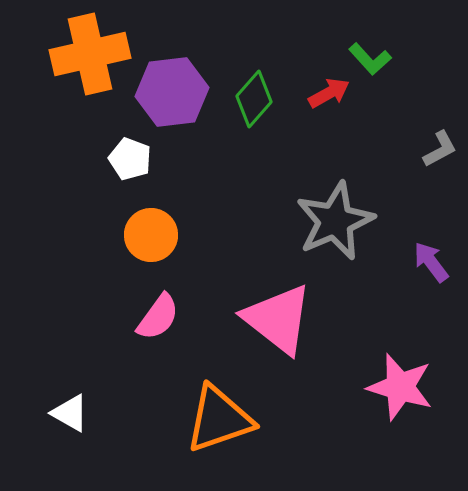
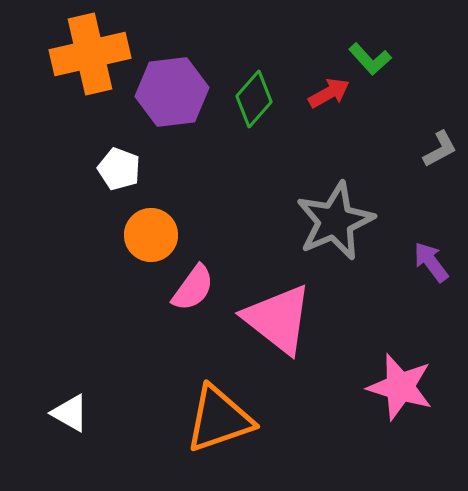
white pentagon: moved 11 px left, 10 px down
pink semicircle: moved 35 px right, 29 px up
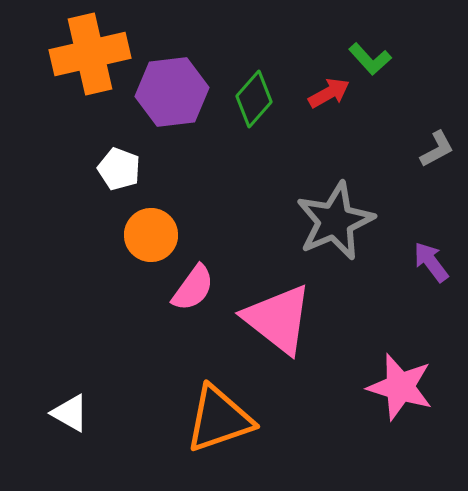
gray L-shape: moved 3 px left
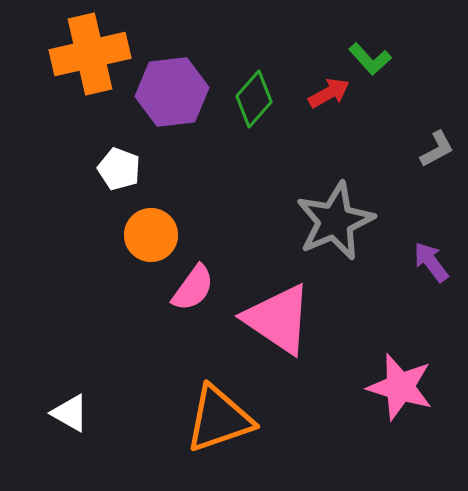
pink triangle: rotated 4 degrees counterclockwise
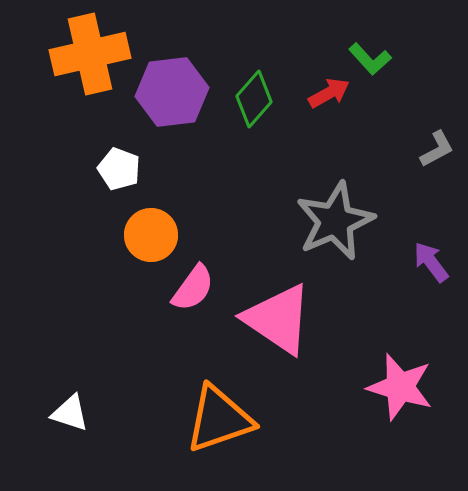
white triangle: rotated 12 degrees counterclockwise
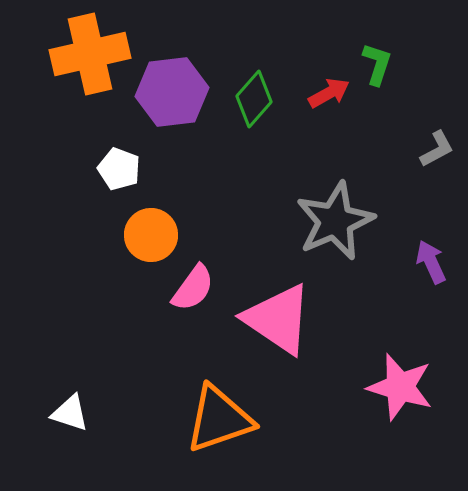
green L-shape: moved 7 px right, 5 px down; rotated 120 degrees counterclockwise
purple arrow: rotated 12 degrees clockwise
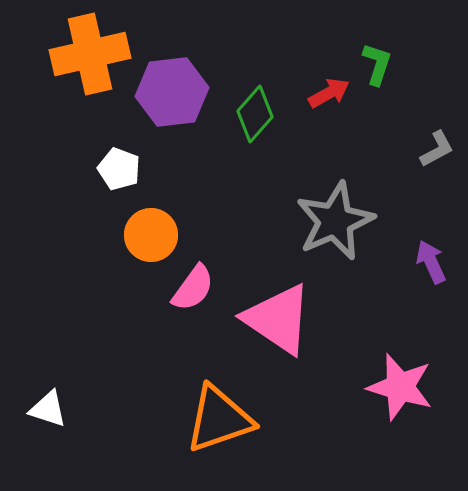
green diamond: moved 1 px right, 15 px down
white triangle: moved 22 px left, 4 px up
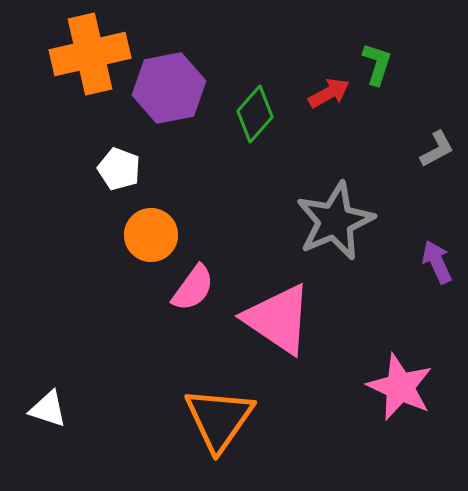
purple hexagon: moved 3 px left, 4 px up; rotated 4 degrees counterclockwise
purple arrow: moved 6 px right
pink star: rotated 8 degrees clockwise
orange triangle: rotated 36 degrees counterclockwise
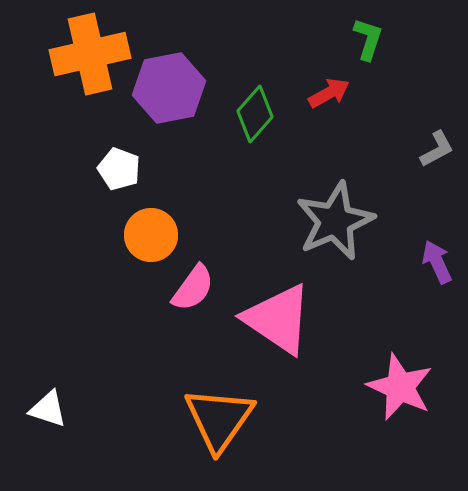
green L-shape: moved 9 px left, 25 px up
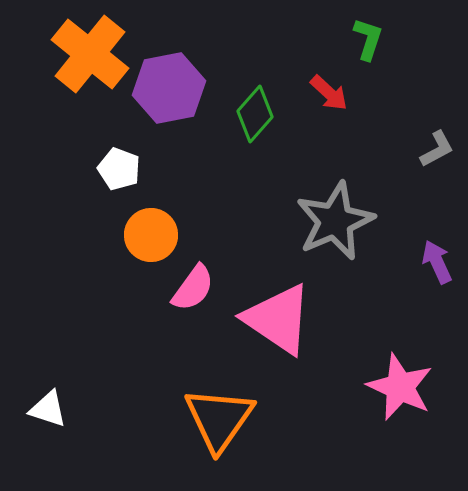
orange cross: rotated 38 degrees counterclockwise
red arrow: rotated 72 degrees clockwise
